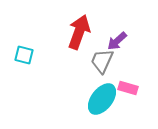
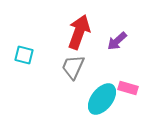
gray trapezoid: moved 29 px left, 6 px down
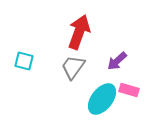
purple arrow: moved 20 px down
cyan square: moved 6 px down
gray trapezoid: rotated 12 degrees clockwise
pink rectangle: moved 1 px right, 2 px down
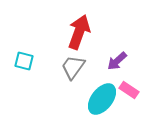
pink rectangle: rotated 18 degrees clockwise
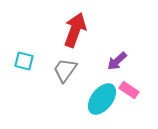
red arrow: moved 4 px left, 2 px up
gray trapezoid: moved 8 px left, 3 px down
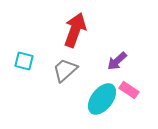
gray trapezoid: rotated 12 degrees clockwise
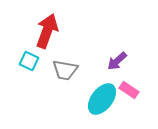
red arrow: moved 28 px left, 1 px down
cyan square: moved 5 px right; rotated 12 degrees clockwise
gray trapezoid: rotated 128 degrees counterclockwise
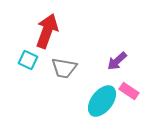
cyan square: moved 1 px left, 1 px up
gray trapezoid: moved 1 px left, 2 px up
pink rectangle: moved 1 px down
cyan ellipse: moved 2 px down
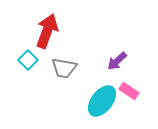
cyan square: rotated 18 degrees clockwise
